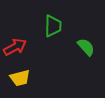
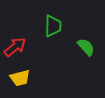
red arrow: rotated 10 degrees counterclockwise
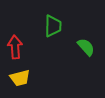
red arrow: rotated 55 degrees counterclockwise
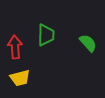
green trapezoid: moved 7 px left, 9 px down
green semicircle: moved 2 px right, 4 px up
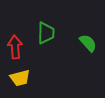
green trapezoid: moved 2 px up
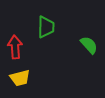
green trapezoid: moved 6 px up
green semicircle: moved 1 px right, 2 px down
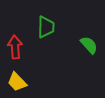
yellow trapezoid: moved 3 px left, 4 px down; rotated 60 degrees clockwise
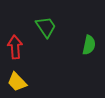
green trapezoid: rotated 35 degrees counterclockwise
green semicircle: rotated 54 degrees clockwise
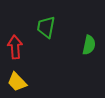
green trapezoid: rotated 135 degrees counterclockwise
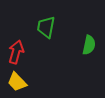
red arrow: moved 1 px right, 5 px down; rotated 20 degrees clockwise
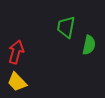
green trapezoid: moved 20 px right
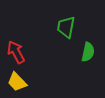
green semicircle: moved 1 px left, 7 px down
red arrow: rotated 45 degrees counterclockwise
